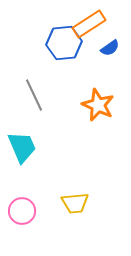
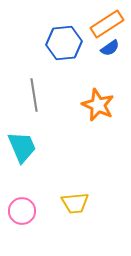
orange rectangle: moved 18 px right
gray line: rotated 16 degrees clockwise
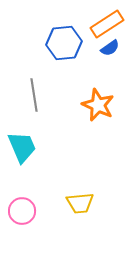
yellow trapezoid: moved 5 px right
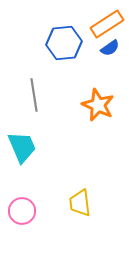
yellow trapezoid: rotated 88 degrees clockwise
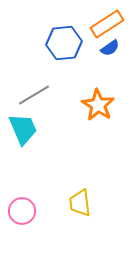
gray line: rotated 68 degrees clockwise
orange star: rotated 8 degrees clockwise
cyan trapezoid: moved 1 px right, 18 px up
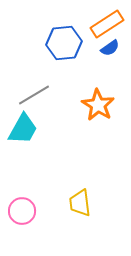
cyan trapezoid: rotated 52 degrees clockwise
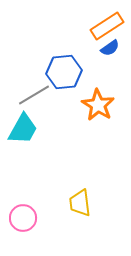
orange rectangle: moved 2 px down
blue hexagon: moved 29 px down
pink circle: moved 1 px right, 7 px down
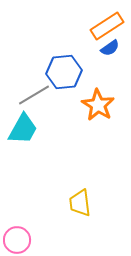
pink circle: moved 6 px left, 22 px down
